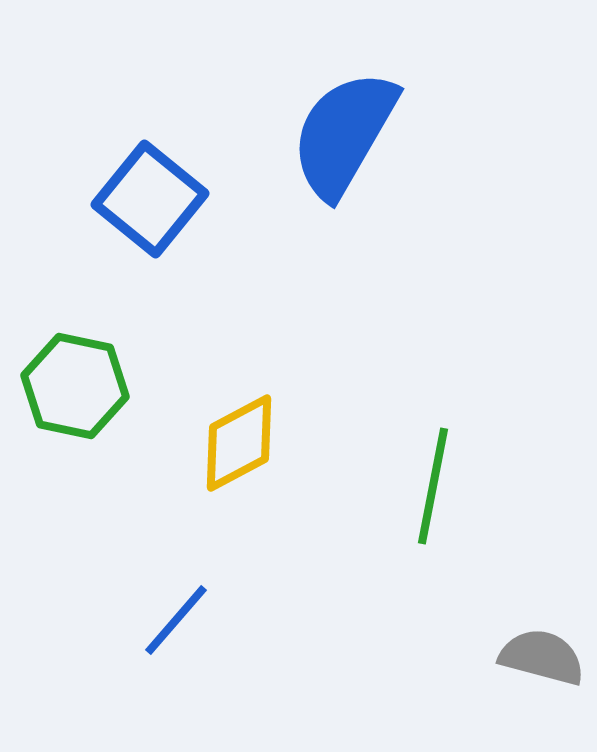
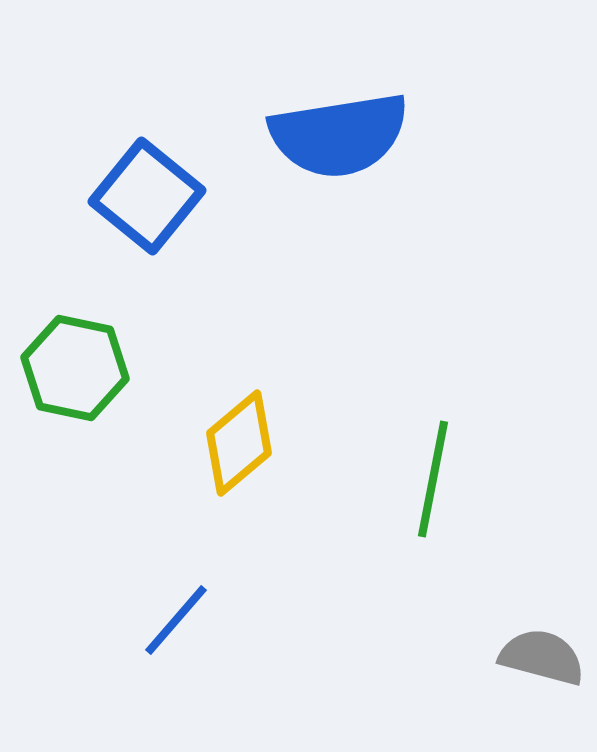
blue semicircle: moved 5 px left, 1 px down; rotated 129 degrees counterclockwise
blue square: moved 3 px left, 3 px up
green hexagon: moved 18 px up
yellow diamond: rotated 12 degrees counterclockwise
green line: moved 7 px up
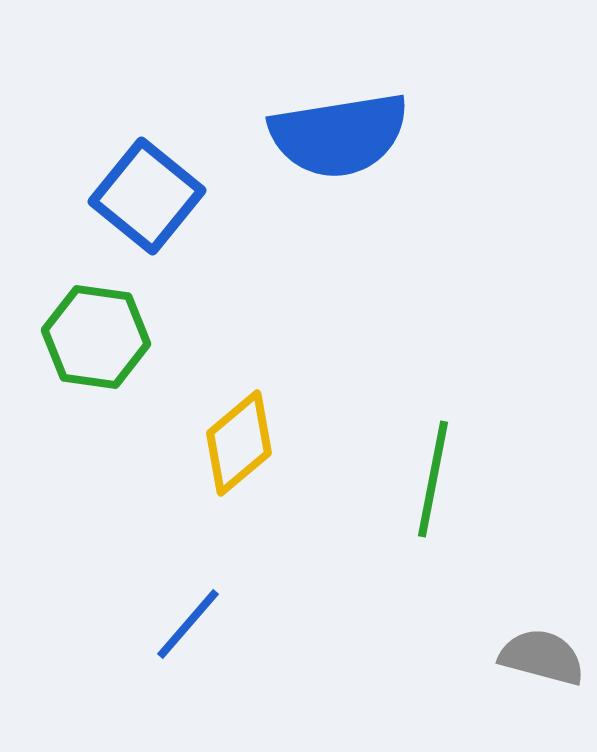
green hexagon: moved 21 px right, 31 px up; rotated 4 degrees counterclockwise
blue line: moved 12 px right, 4 px down
